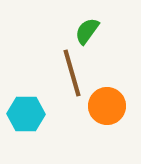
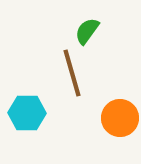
orange circle: moved 13 px right, 12 px down
cyan hexagon: moved 1 px right, 1 px up
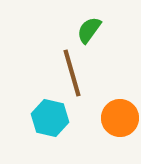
green semicircle: moved 2 px right, 1 px up
cyan hexagon: moved 23 px right, 5 px down; rotated 12 degrees clockwise
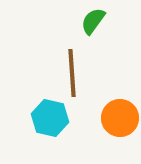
green semicircle: moved 4 px right, 9 px up
brown line: rotated 12 degrees clockwise
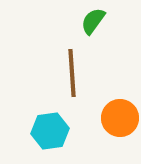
cyan hexagon: moved 13 px down; rotated 21 degrees counterclockwise
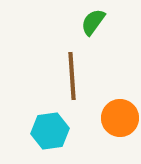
green semicircle: moved 1 px down
brown line: moved 3 px down
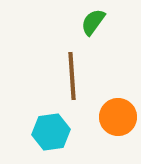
orange circle: moved 2 px left, 1 px up
cyan hexagon: moved 1 px right, 1 px down
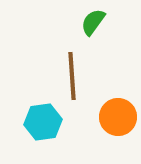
cyan hexagon: moved 8 px left, 10 px up
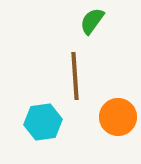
green semicircle: moved 1 px left, 1 px up
brown line: moved 3 px right
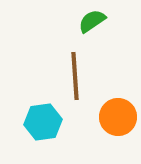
green semicircle: rotated 20 degrees clockwise
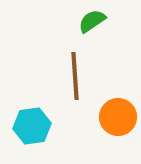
cyan hexagon: moved 11 px left, 4 px down
